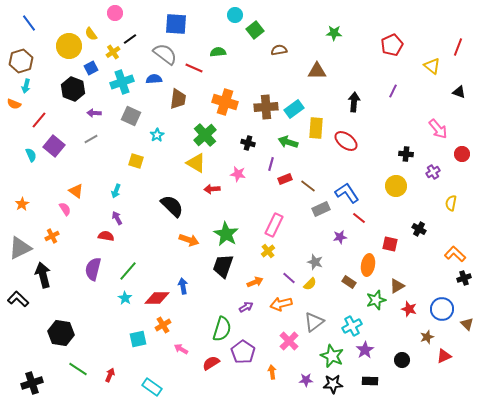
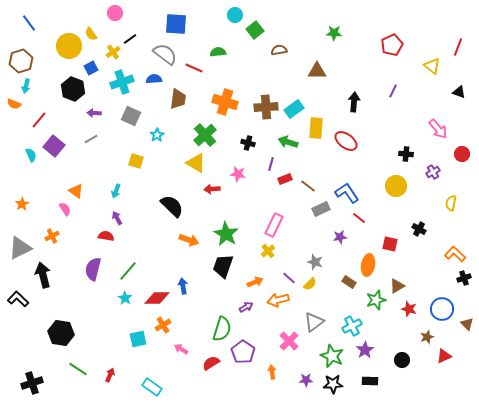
orange arrow at (281, 304): moved 3 px left, 4 px up
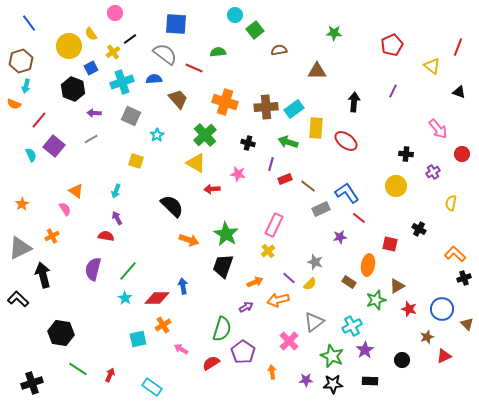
brown trapezoid at (178, 99): rotated 50 degrees counterclockwise
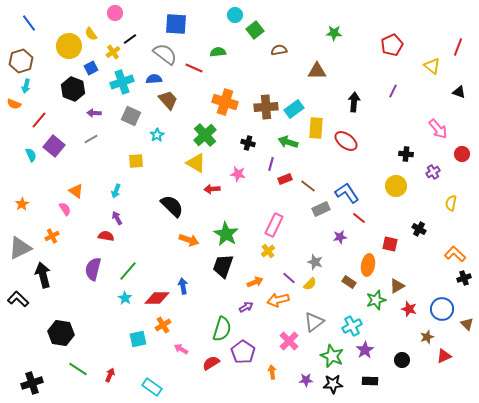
brown trapezoid at (178, 99): moved 10 px left, 1 px down
yellow square at (136, 161): rotated 21 degrees counterclockwise
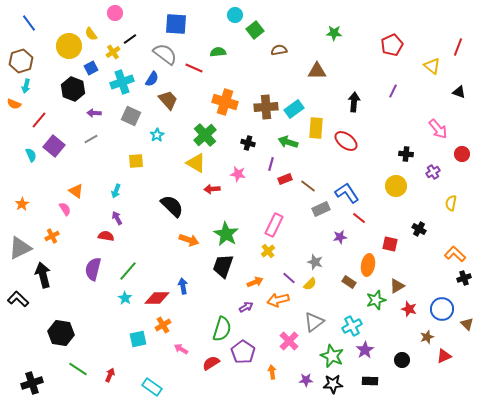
blue semicircle at (154, 79): moved 2 px left; rotated 126 degrees clockwise
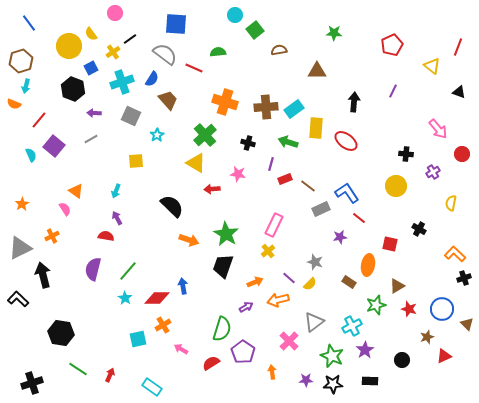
green star at (376, 300): moved 5 px down
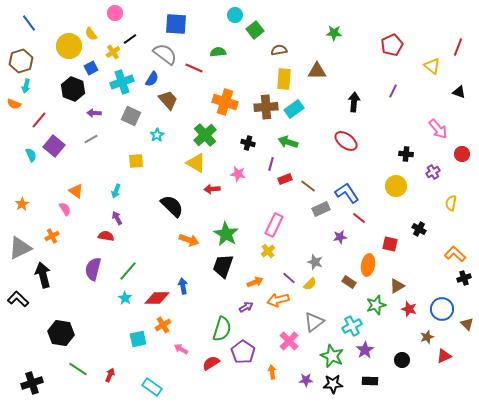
yellow rectangle at (316, 128): moved 32 px left, 49 px up
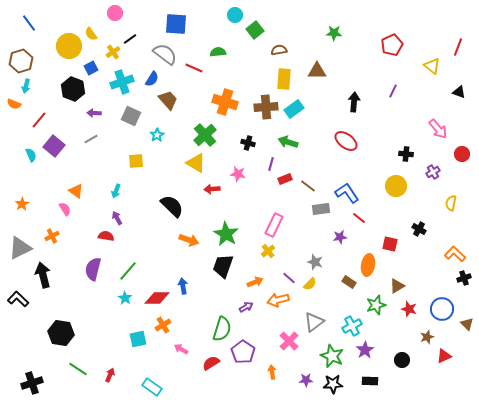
gray rectangle at (321, 209): rotated 18 degrees clockwise
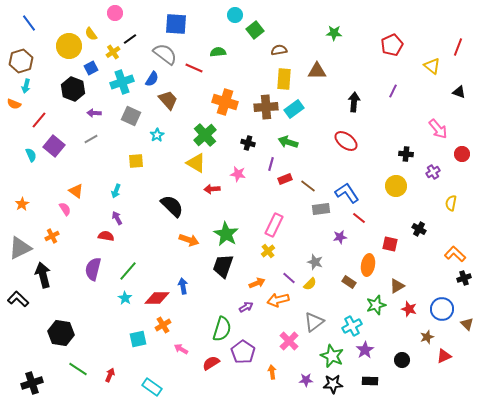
orange arrow at (255, 282): moved 2 px right, 1 px down
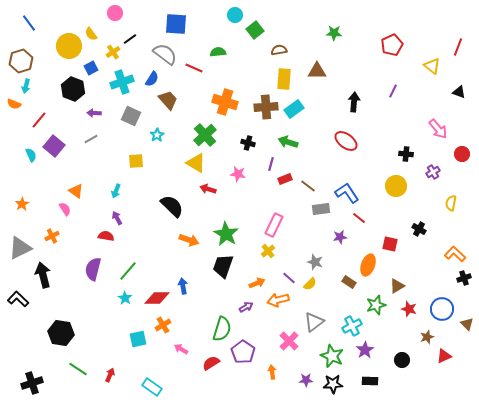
red arrow at (212, 189): moved 4 px left; rotated 21 degrees clockwise
orange ellipse at (368, 265): rotated 10 degrees clockwise
